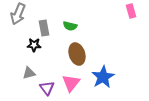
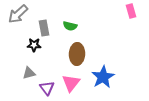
gray arrow: rotated 25 degrees clockwise
brown ellipse: rotated 20 degrees clockwise
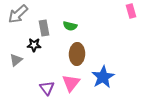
gray triangle: moved 13 px left, 13 px up; rotated 24 degrees counterclockwise
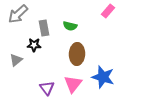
pink rectangle: moved 23 px left; rotated 56 degrees clockwise
blue star: rotated 25 degrees counterclockwise
pink triangle: moved 2 px right, 1 px down
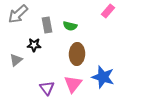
gray rectangle: moved 3 px right, 3 px up
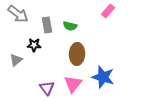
gray arrow: rotated 100 degrees counterclockwise
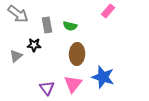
gray triangle: moved 4 px up
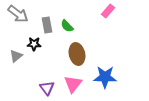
green semicircle: moved 3 px left; rotated 32 degrees clockwise
black star: moved 1 px up
brown ellipse: rotated 15 degrees counterclockwise
blue star: moved 2 px right; rotated 15 degrees counterclockwise
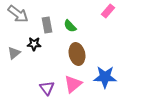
green semicircle: moved 3 px right
gray triangle: moved 2 px left, 3 px up
pink triangle: rotated 12 degrees clockwise
